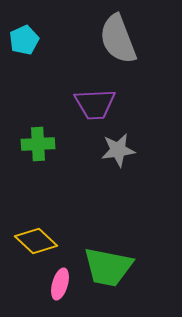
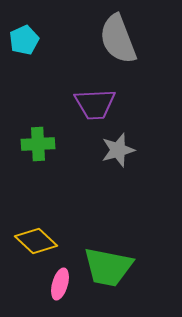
gray star: rotated 8 degrees counterclockwise
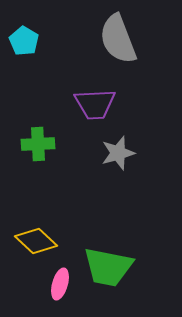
cyan pentagon: moved 1 px down; rotated 16 degrees counterclockwise
gray star: moved 3 px down
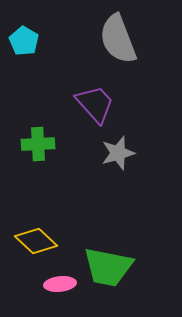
purple trapezoid: rotated 129 degrees counterclockwise
pink ellipse: rotated 68 degrees clockwise
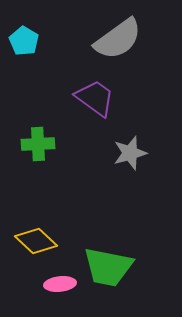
gray semicircle: rotated 105 degrees counterclockwise
purple trapezoid: moved 6 px up; rotated 12 degrees counterclockwise
gray star: moved 12 px right
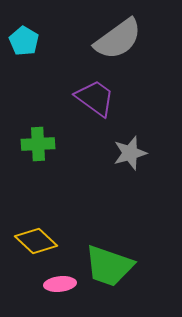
green trapezoid: moved 1 px right, 1 px up; rotated 8 degrees clockwise
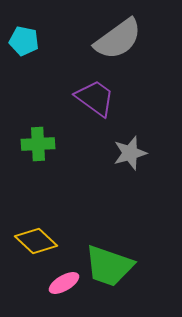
cyan pentagon: rotated 20 degrees counterclockwise
pink ellipse: moved 4 px right, 1 px up; rotated 24 degrees counterclockwise
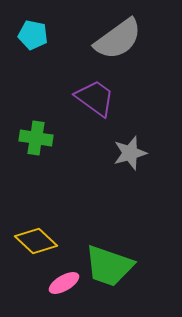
cyan pentagon: moved 9 px right, 6 px up
green cross: moved 2 px left, 6 px up; rotated 12 degrees clockwise
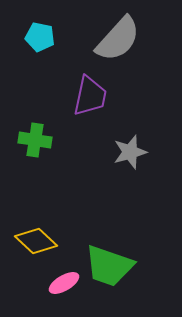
cyan pentagon: moved 7 px right, 2 px down
gray semicircle: rotated 12 degrees counterclockwise
purple trapezoid: moved 5 px left, 2 px up; rotated 66 degrees clockwise
green cross: moved 1 px left, 2 px down
gray star: moved 1 px up
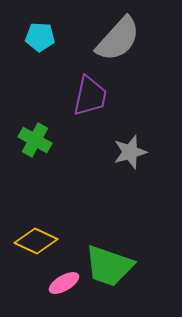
cyan pentagon: rotated 8 degrees counterclockwise
green cross: rotated 20 degrees clockwise
yellow diamond: rotated 18 degrees counterclockwise
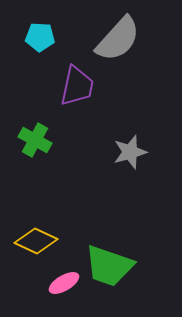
purple trapezoid: moved 13 px left, 10 px up
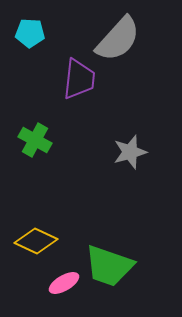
cyan pentagon: moved 10 px left, 4 px up
purple trapezoid: moved 2 px right, 7 px up; rotated 6 degrees counterclockwise
